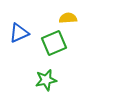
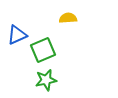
blue triangle: moved 2 px left, 2 px down
green square: moved 11 px left, 7 px down
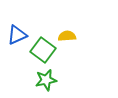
yellow semicircle: moved 1 px left, 18 px down
green square: rotated 30 degrees counterclockwise
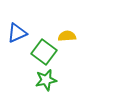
blue triangle: moved 2 px up
green square: moved 1 px right, 2 px down
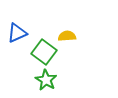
green star: rotated 30 degrees counterclockwise
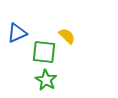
yellow semicircle: rotated 48 degrees clockwise
green square: rotated 30 degrees counterclockwise
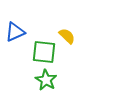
blue triangle: moved 2 px left, 1 px up
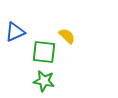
green star: moved 2 px left, 1 px down; rotated 20 degrees counterclockwise
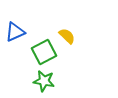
green square: rotated 35 degrees counterclockwise
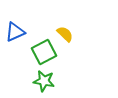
yellow semicircle: moved 2 px left, 2 px up
